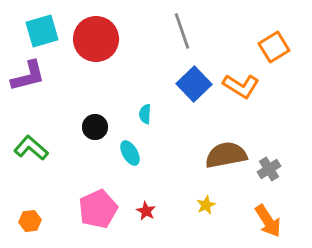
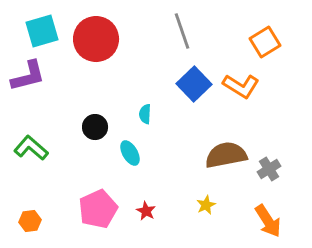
orange square: moved 9 px left, 5 px up
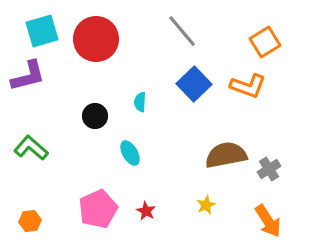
gray line: rotated 21 degrees counterclockwise
orange L-shape: moved 7 px right; rotated 12 degrees counterclockwise
cyan semicircle: moved 5 px left, 12 px up
black circle: moved 11 px up
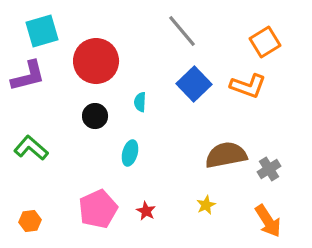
red circle: moved 22 px down
cyan ellipse: rotated 45 degrees clockwise
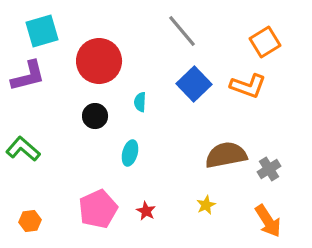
red circle: moved 3 px right
green L-shape: moved 8 px left, 1 px down
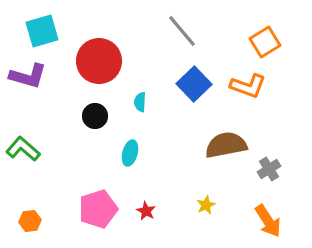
purple L-shape: rotated 30 degrees clockwise
brown semicircle: moved 10 px up
pink pentagon: rotated 6 degrees clockwise
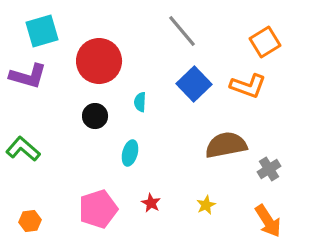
red star: moved 5 px right, 8 px up
